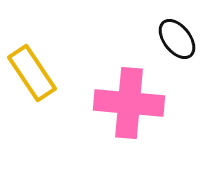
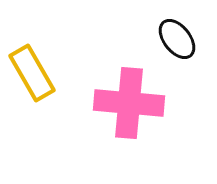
yellow rectangle: rotated 4 degrees clockwise
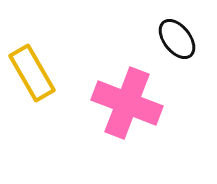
pink cross: moved 2 px left; rotated 16 degrees clockwise
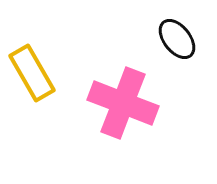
pink cross: moved 4 px left
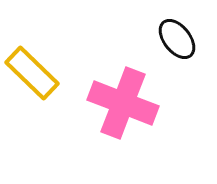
yellow rectangle: rotated 16 degrees counterclockwise
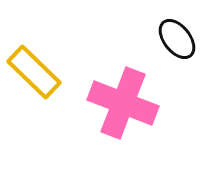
yellow rectangle: moved 2 px right, 1 px up
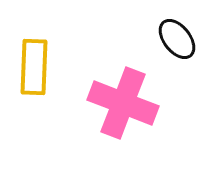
yellow rectangle: moved 5 px up; rotated 48 degrees clockwise
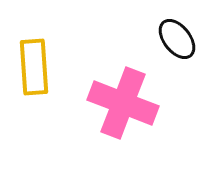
yellow rectangle: rotated 6 degrees counterclockwise
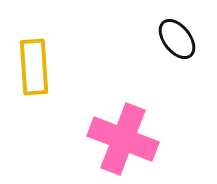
pink cross: moved 36 px down
